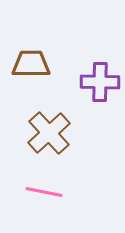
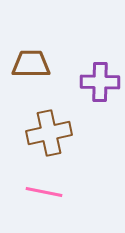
brown cross: rotated 30 degrees clockwise
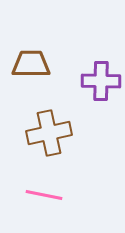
purple cross: moved 1 px right, 1 px up
pink line: moved 3 px down
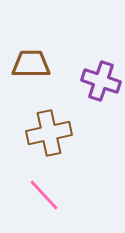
purple cross: rotated 18 degrees clockwise
pink line: rotated 36 degrees clockwise
